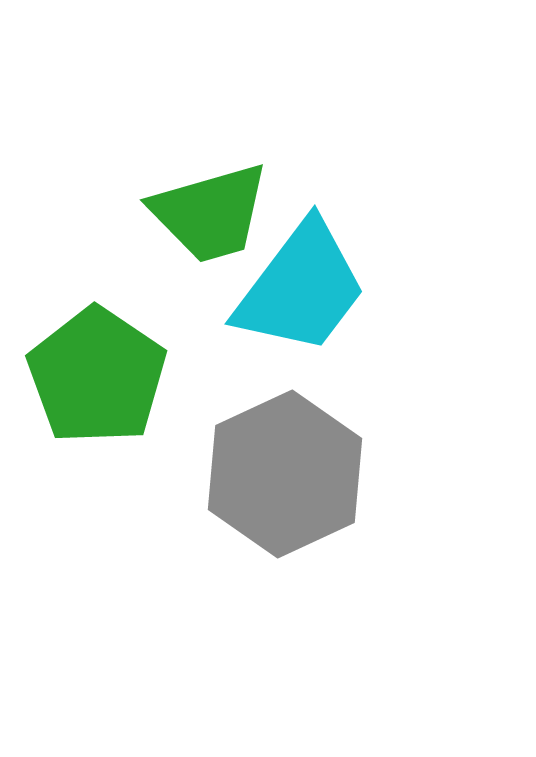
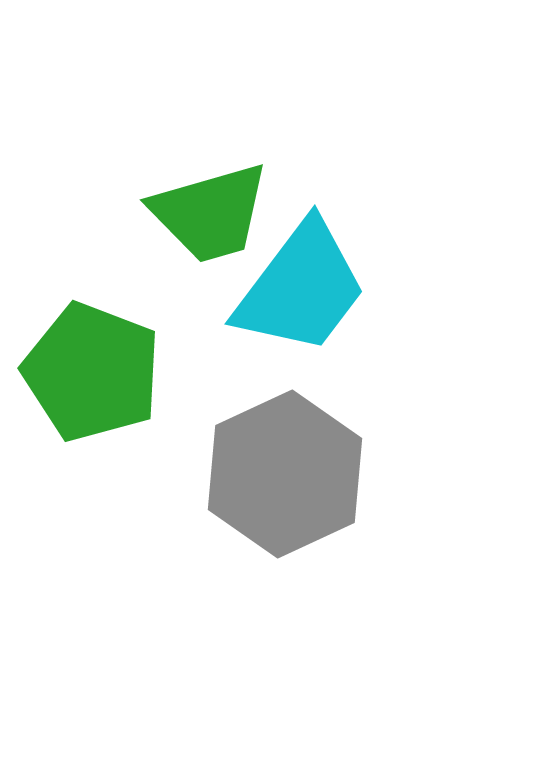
green pentagon: moved 5 px left, 4 px up; rotated 13 degrees counterclockwise
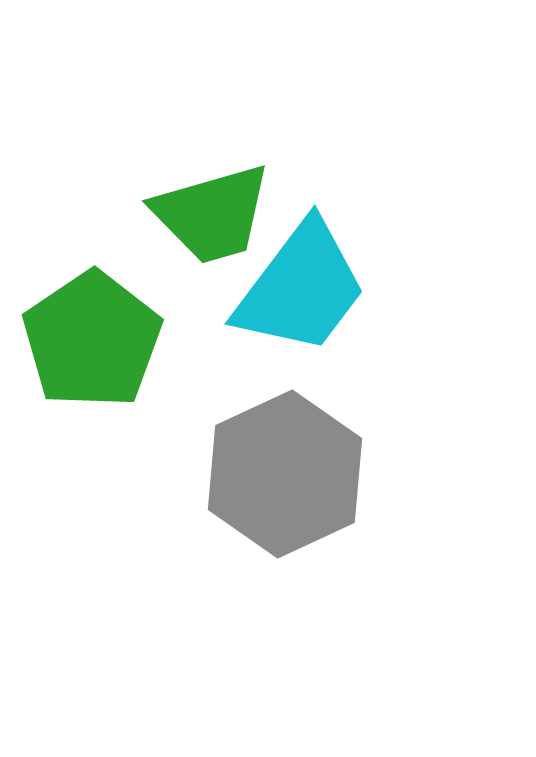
green trapezoid: moved 2 px right, 1 px down
green pentagon: moved 32 px up; rotated 17 degrees clockwise
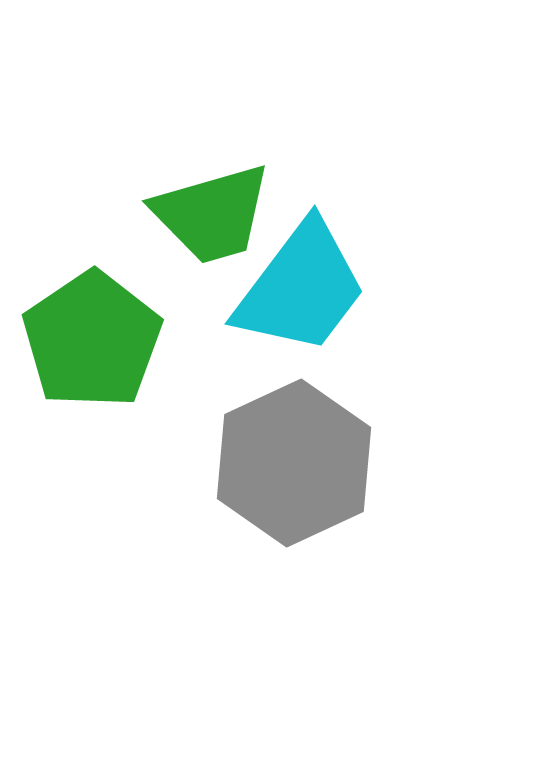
gray hexagon: moved 9 px right, 11 px up
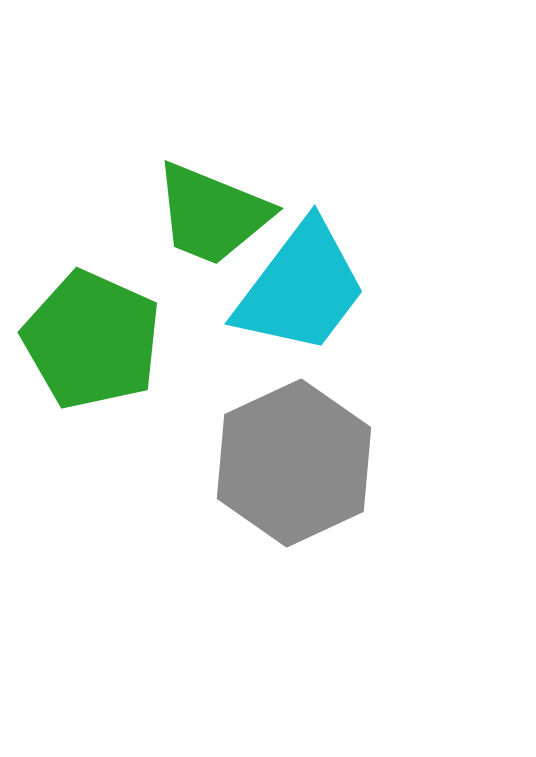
green trapezoid: rotated 38 degrees clockwise
green pentagon: rotated 14 degrees counterclockwise
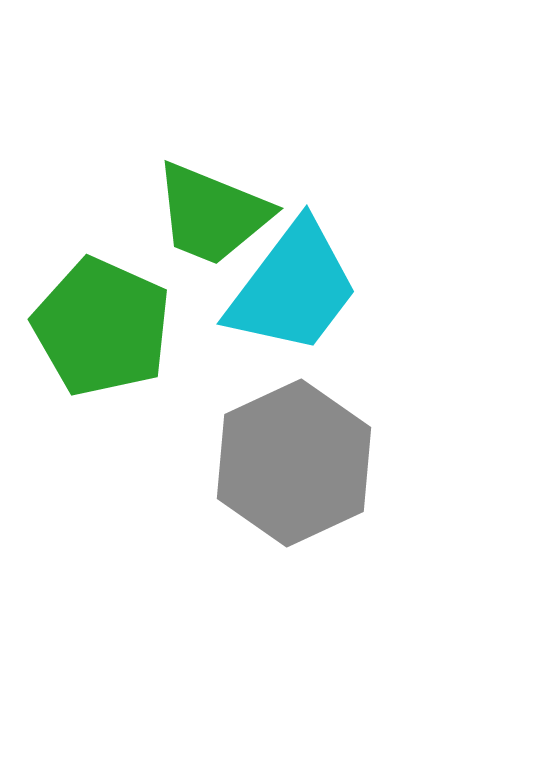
cyan trapezoid: moved 8 px left
green pentagon: moved 10 px right, 13 px up
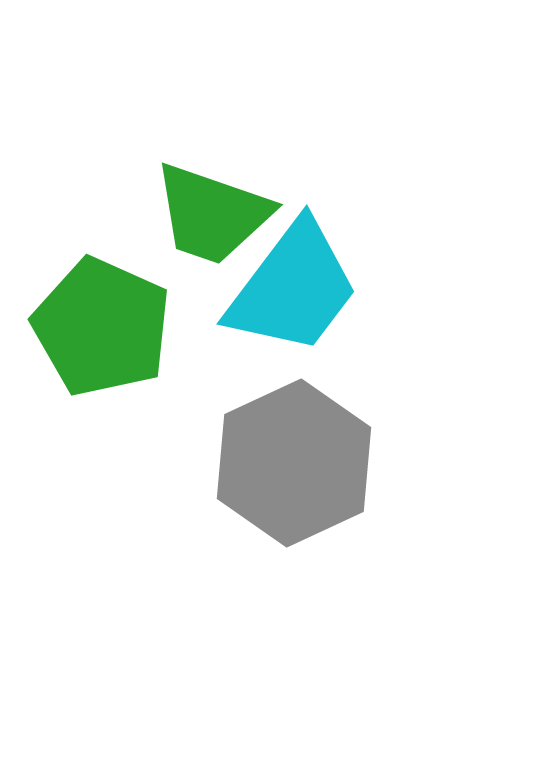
green trapezoid: rotated 3 degrees counterclockwise
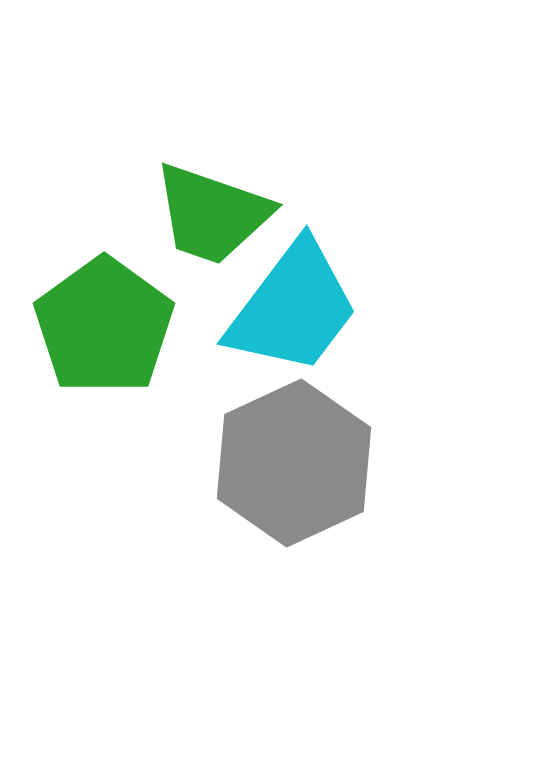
cyan trapezoid: moved 20 px down
green pentagon: moved 2 px right, 1 px up; rotated 12 degrees clockwise
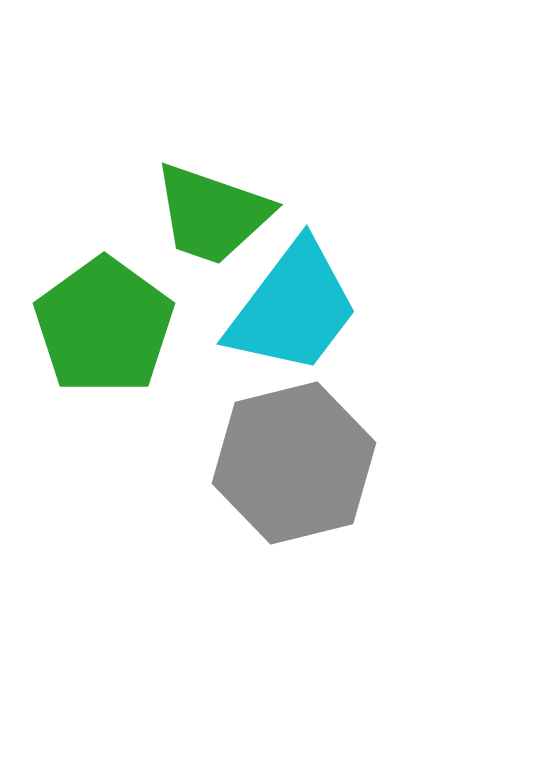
gray hexagon: rotated 11 degrees clockwise
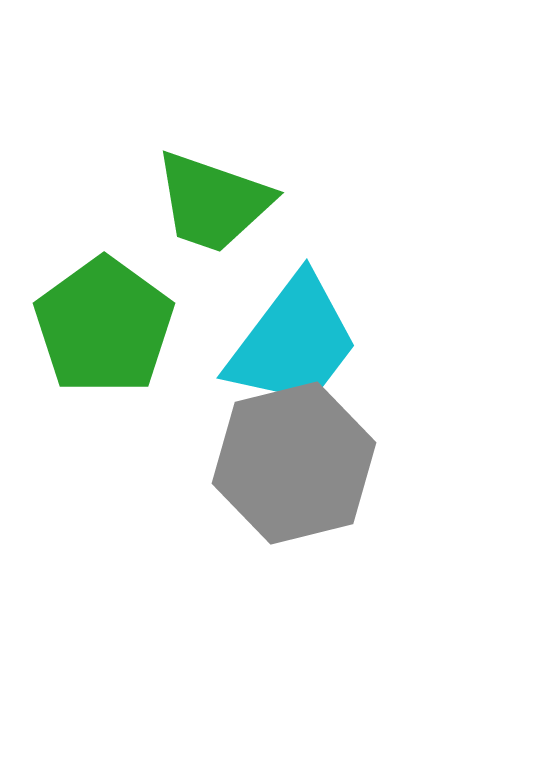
green trapezoid: moved 1 px right, 12 px up
cyan trapezoid: moved 34 px down
